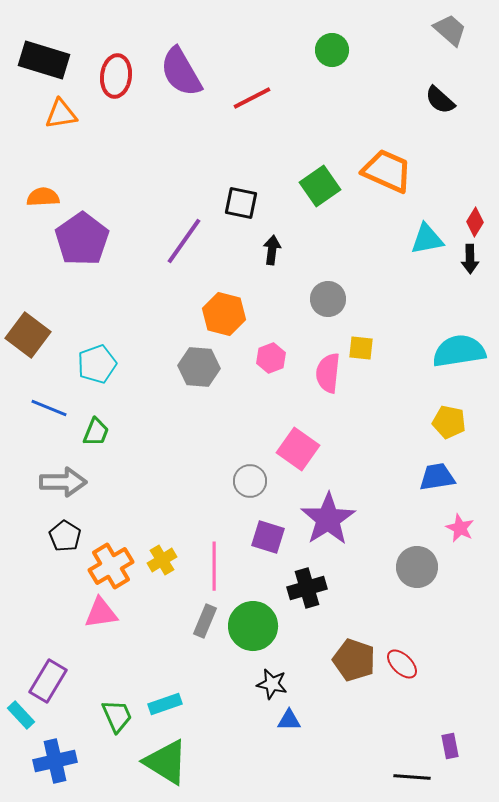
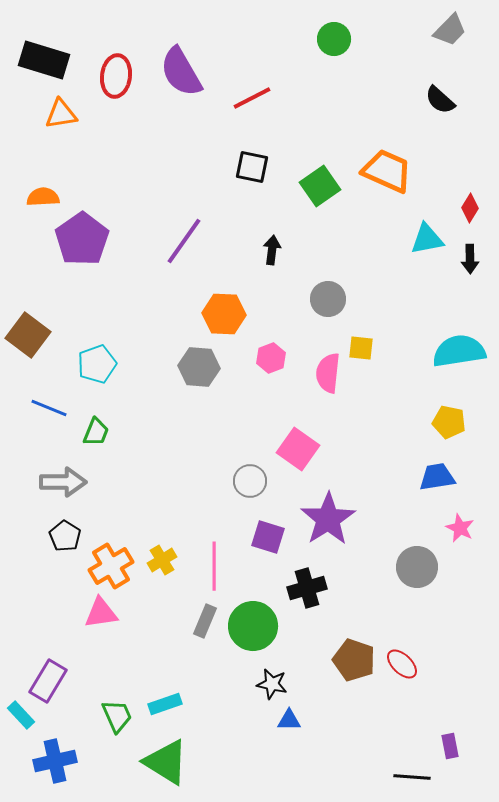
gray trapezoid at (450, 30): rotated 93 degrees clockwise
green circle at (332, 50): moved 2 px right, 11 px up
black square at (241, 203): moved 11 px right, 36 px up
red diamond at (475, 222): moved 5 px left, 14 px up
orange hexagon at (224, 314): rotated 12 degrees counterclockwise
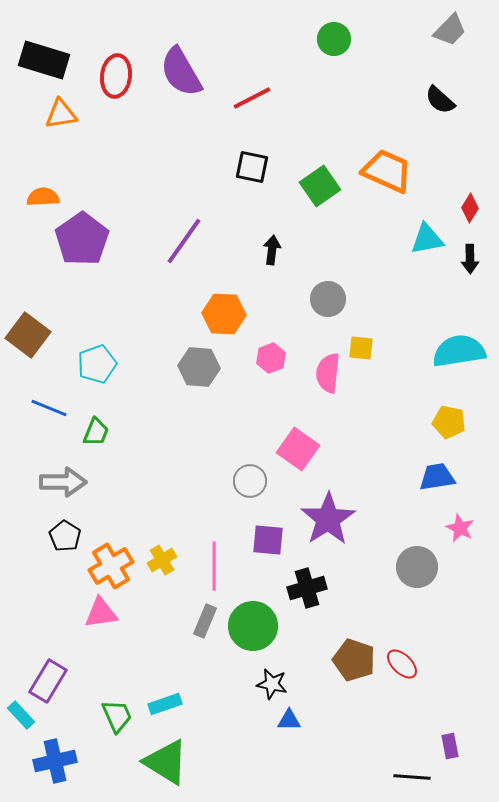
purple square at (268, 537): moved 3 px down; rotated 12 degrees counterclockwise
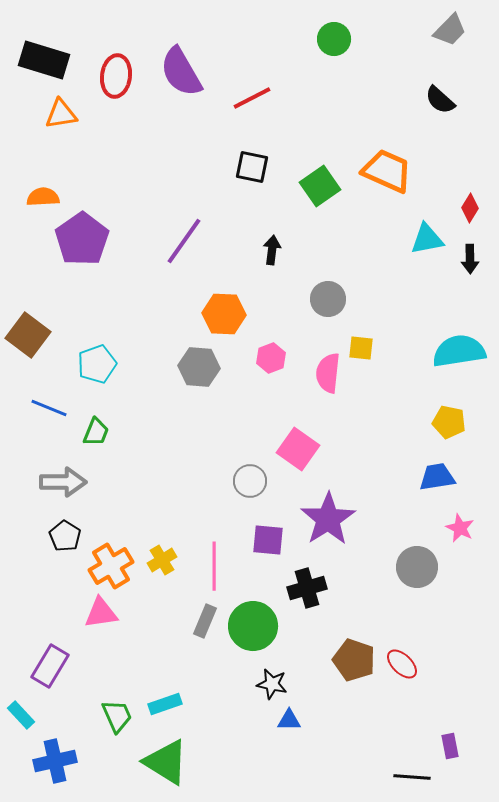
purple rectangle at (48, 681): moved 2 px right, 15 px up
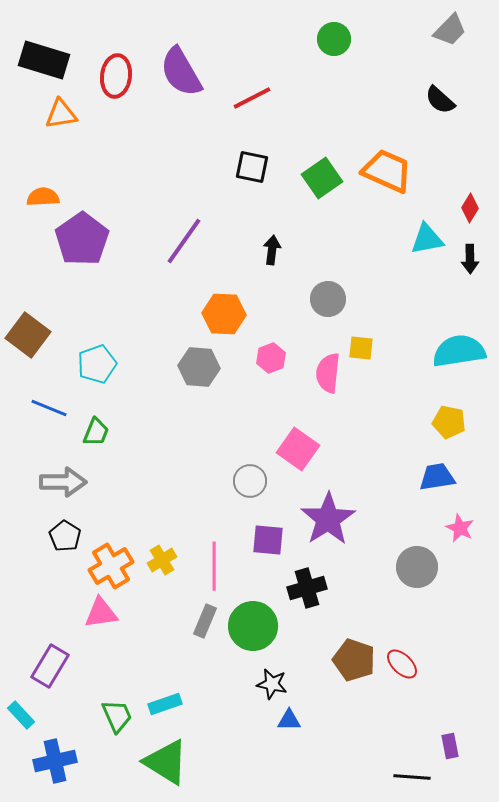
green square at (320, 186): moved 2 px right, 8 px up
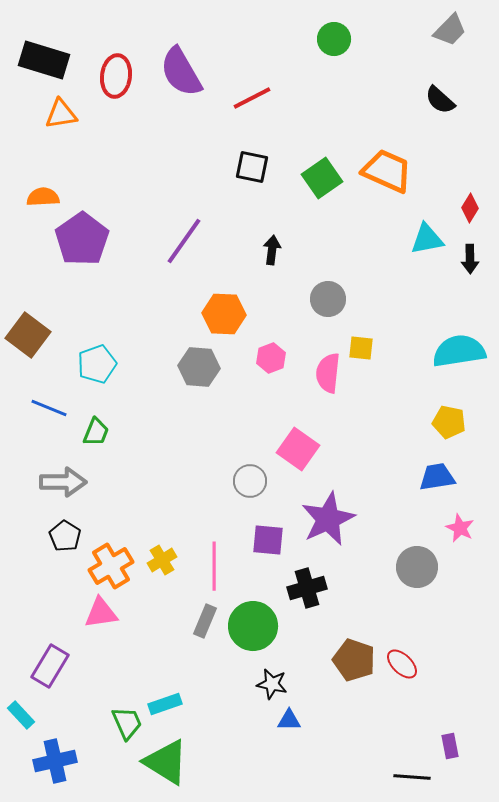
purple star at (328, 519): rotated 8 degrees clockwise
green trapezoid at (117, 716): moved 10 px right, 7 px down
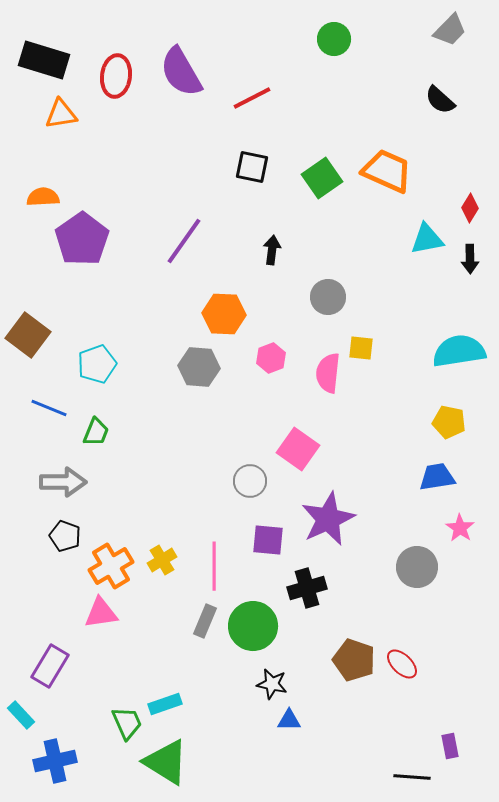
gray circle at (328, 299): moved 2 px up
pink star at (460, 528): rotated 8 degrees clockwise
black pentagon at (65, 536): rotated 12 degrees counterclockwise
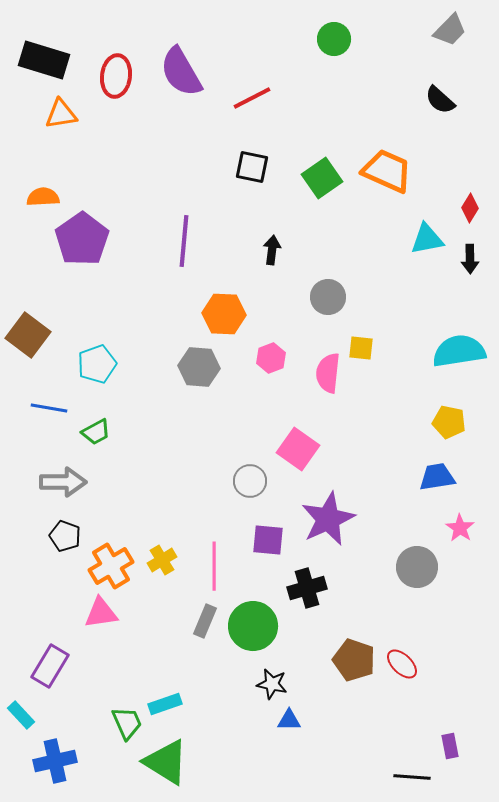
purple line at (184, 241): rotated 30 degrees counterclockwise
blue line at (49, 408): rotated 12 degrees counterclockwise
green trapezoid at (96, 432): rotated 40 degrees clockwise
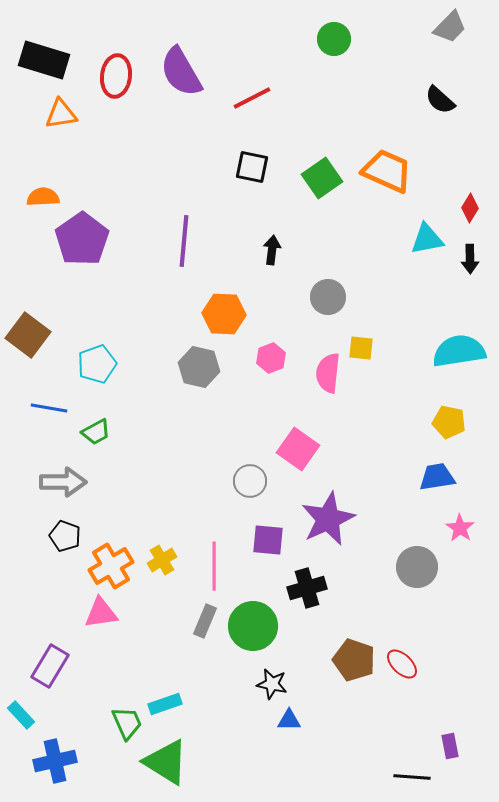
gray trapezoid at (450, 30): moved 3 px up
gray hexagon at (199, 367): rotated 9 degrees clockwise
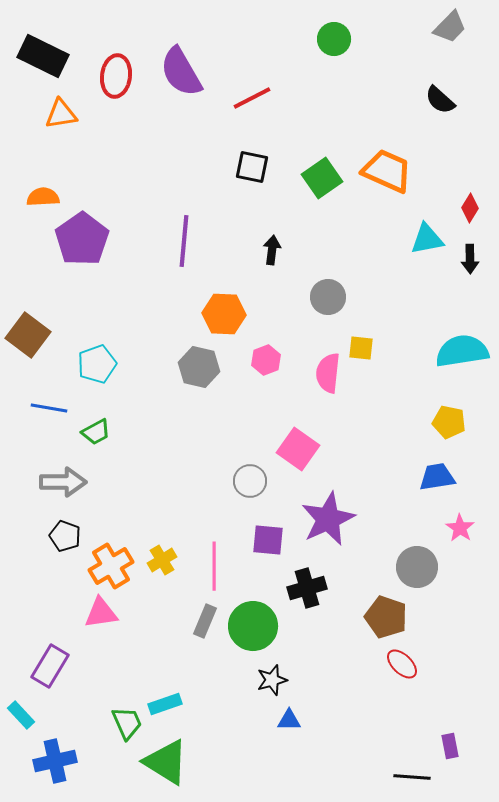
black rectangle at (44, 60): moved 1 px left, 4 px up; rotated 9 degrees clockwise
cyan semicircle at (459, 351): moved 3 px right
pink hexagon at (271, 358): moved 5 px left, 2 px down
brown pentagon at (354, 660): moved 32 px right, 43 px up
black star at (272, 684): moved 4 px up; rotated 28 degrees counterclockwise
